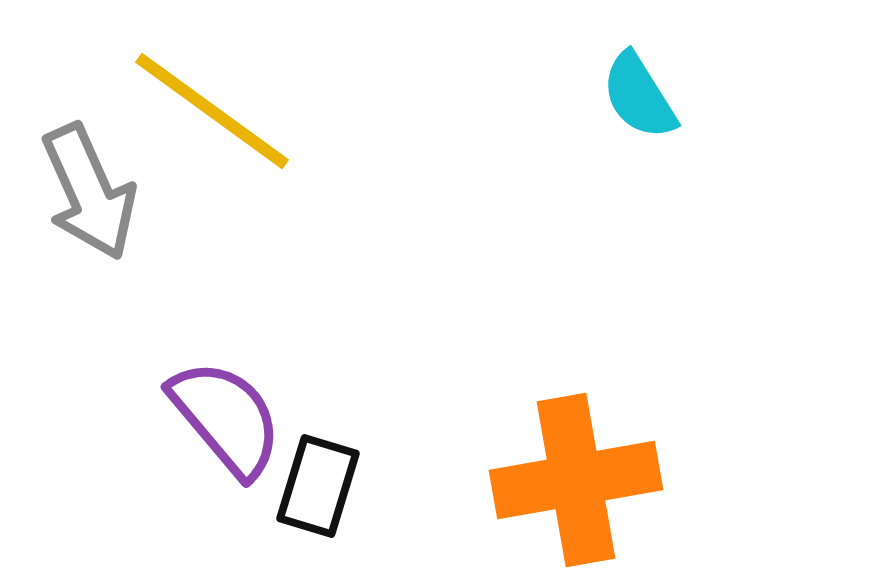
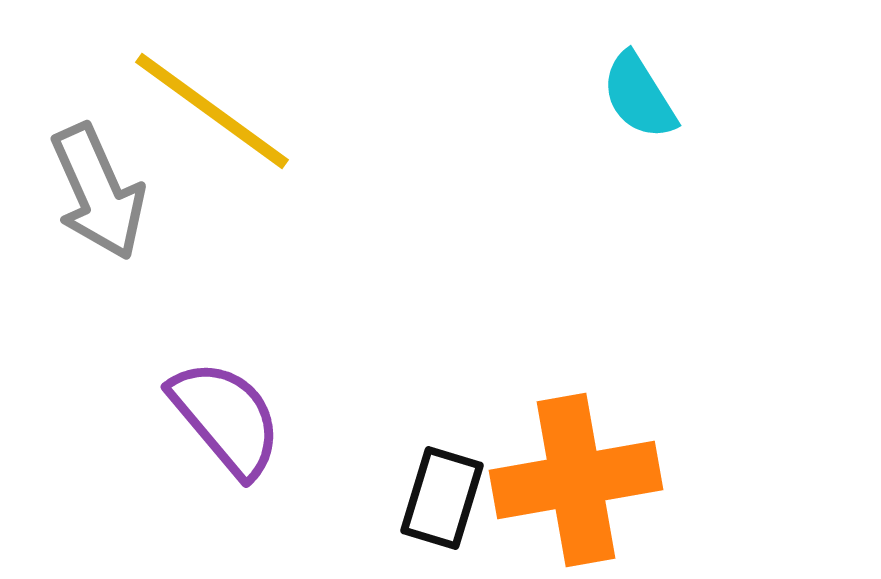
gray arrow: moved 9 px right
black rectangle: moved 124 px right, 12 px down
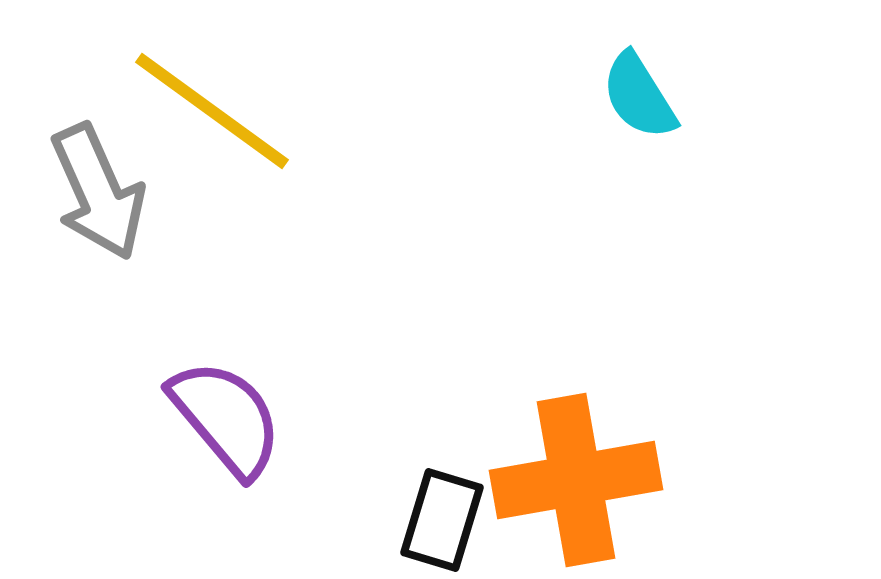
black rectangle: moved 22 px down
